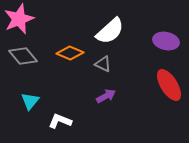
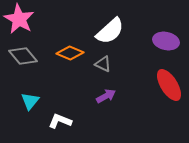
pink star: rotated 20 degrees counterclockwise
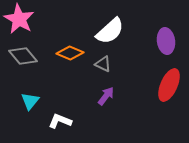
purple ellipse: rotated 70 degrees clockwise
red ellipse: rotated 56 degrees clockwise
purple arrow: rotated 24 degrees counterclockwise
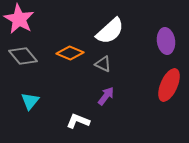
white L-shape: moved 18 px right
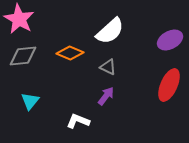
purple ellipse: moved 4 px right, 1 px up; rotated 70 degrees clockwise
gray diamond: rotated 56 degrees counterclockwise
gray triangle: moved 5 px right, 3 px down
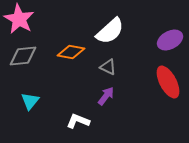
orange diamond: moved 1 px right, 1 px up; rotated 12 degrees counterclockwise
red ellipse: moved 1 px left, 3 px up; rotated 52 degrees counterclockwise
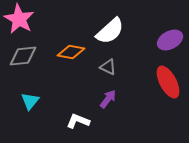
purple arrow: moved 2 px right, 3 px down
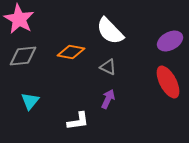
white semicircle: rotated 88 degrees clockwise
purple ellipse: moved 1 px down
purple arrow: rotated 12 degrees counterclockwise
white L-shape: rotated 150 degrees clockwise
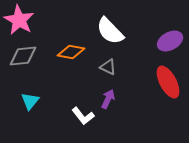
pink star: moved 1 px down
white L-shape: moved 5 px right, 5 px up; rotated 60 degrees clockwise
